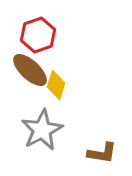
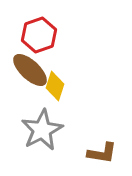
red hexagon: moved 1 px right
yellow diamond: moved 1 px left, 1 px down
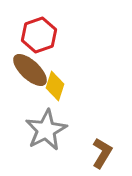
gray star: moved 4 px right
brown L-shape: rotated 68 degrees counterclockwise
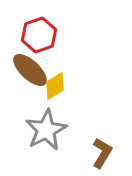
yellow diamond: rotated 40 degrees clockwise
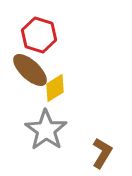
red hexagon: rotated 24 degrees counterclockwise
yellow diamond: moved 2 px down
gray star: rotated 9 degrees counterclockwise
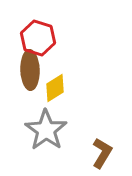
red hexagon: moved 1 px left, 3 px down
brown ellipse: rotated 45 degrees clockwise
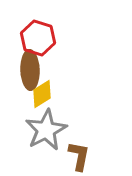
yellow diamond: moved 13 px left, 6 px down
gray star: rotated 9 degrees clockwise
brown L-shape: moved 23 px left, 3 px down; rotated 20 degrees counterclockwise
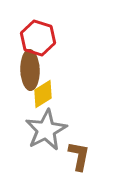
yellow diamond: moved 1 px right
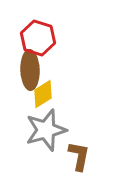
gray star: rotated 12 degrees clockwise
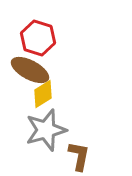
brown ellipse: rotated 60 degrees counterclockwise
